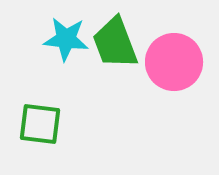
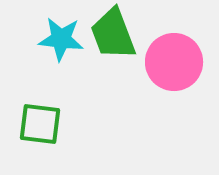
cyan star: moved 5 px left
green trapezoid: moved 2 px left, 9 px up
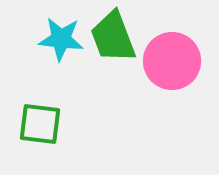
green trapezoid: moved 3 px down
pink circle: moved 2 px left, 1 px up
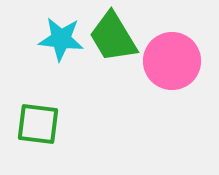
green trapezoid: rotated 10 degrees counterclockwise
green square: moved 2 px left
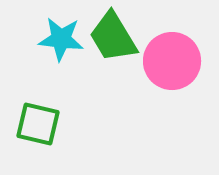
green square: rotated 6 degrees clockwise
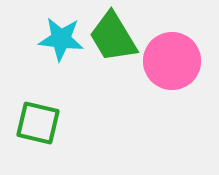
green square: moved 1 px up
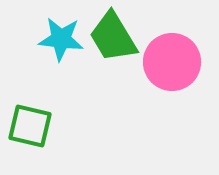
pink circle: moved 1 px down
green square: moved 8 px left, 3 px down
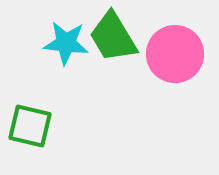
cyan star: moved 5 px right, 4 px down
pink circle: moved 3 px right, 8 px up
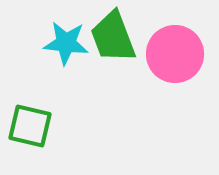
green trapezoid: rotated 10 degrees clockwise
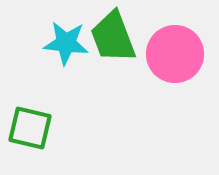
green square: moved 2 px down
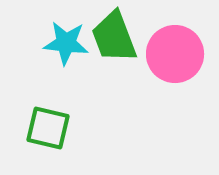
green trapezoid: moved 1 px right
green square: moved 18 px right
